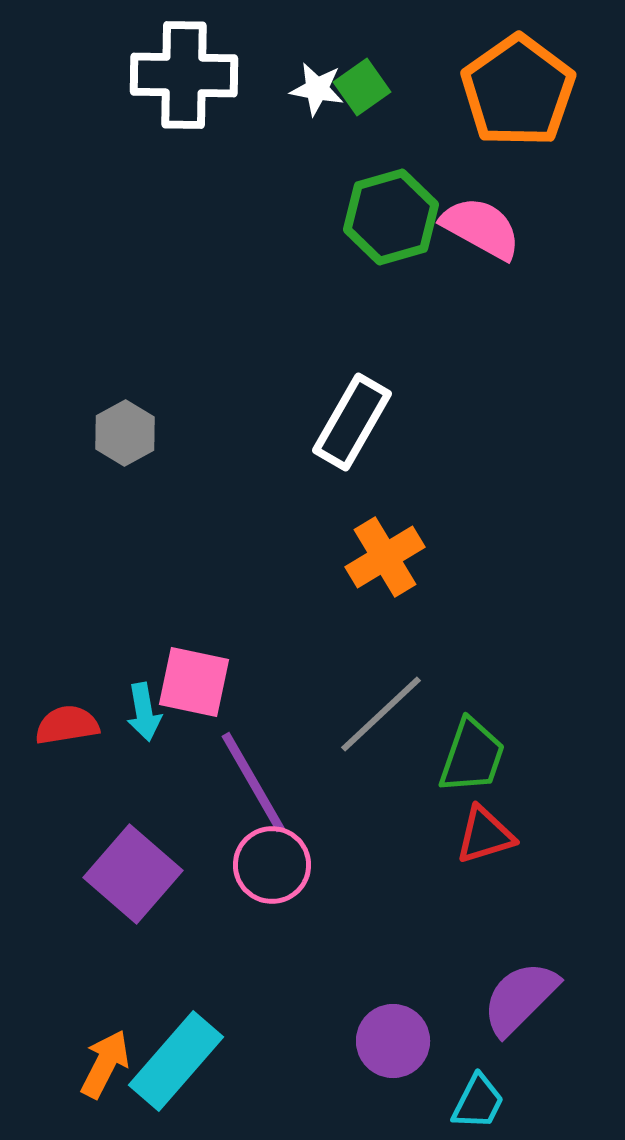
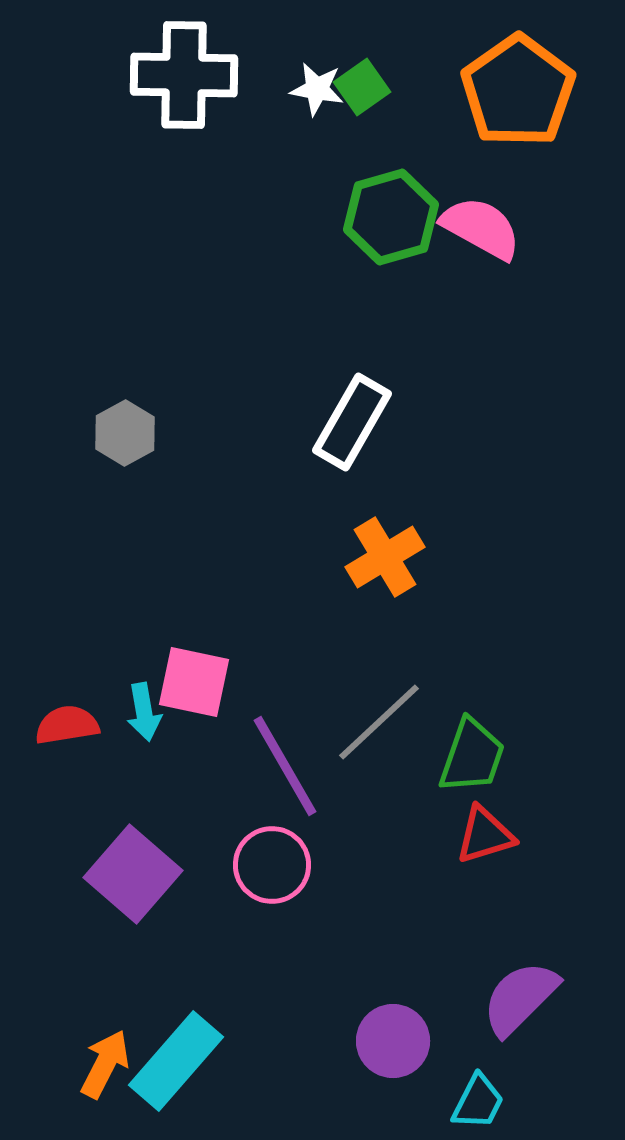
gray line: moved 2 px left, 8 px down
purple line: moved 32 px right, 16 px up
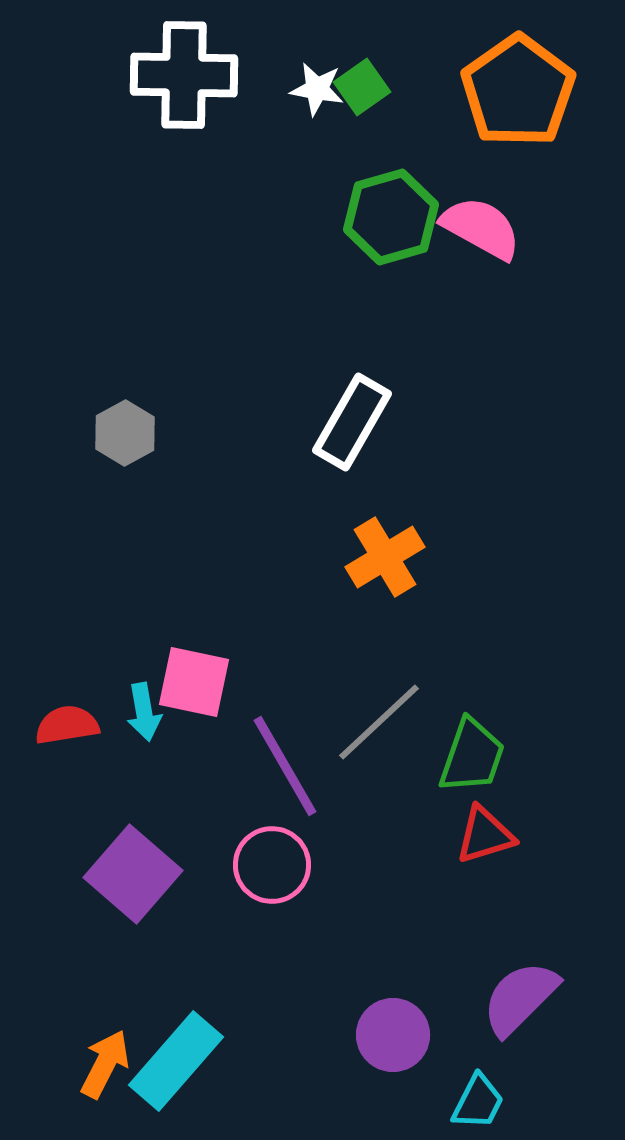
purple circle: moved 6 px up
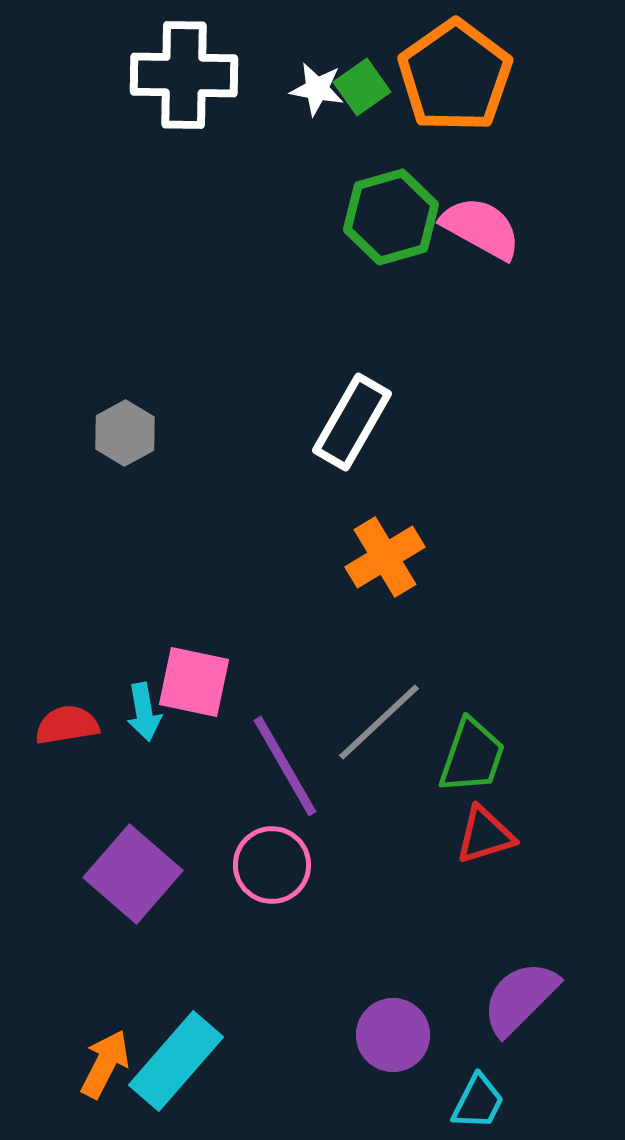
orange pentagon: moved 63 px left, 15 px up
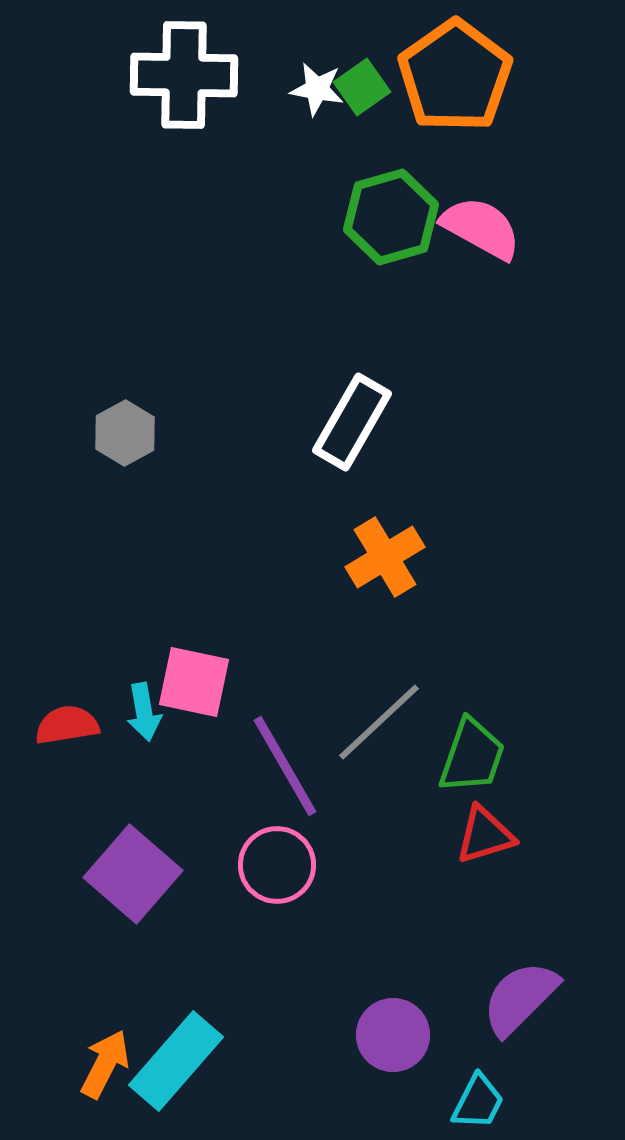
pink circle: moved 5 px right
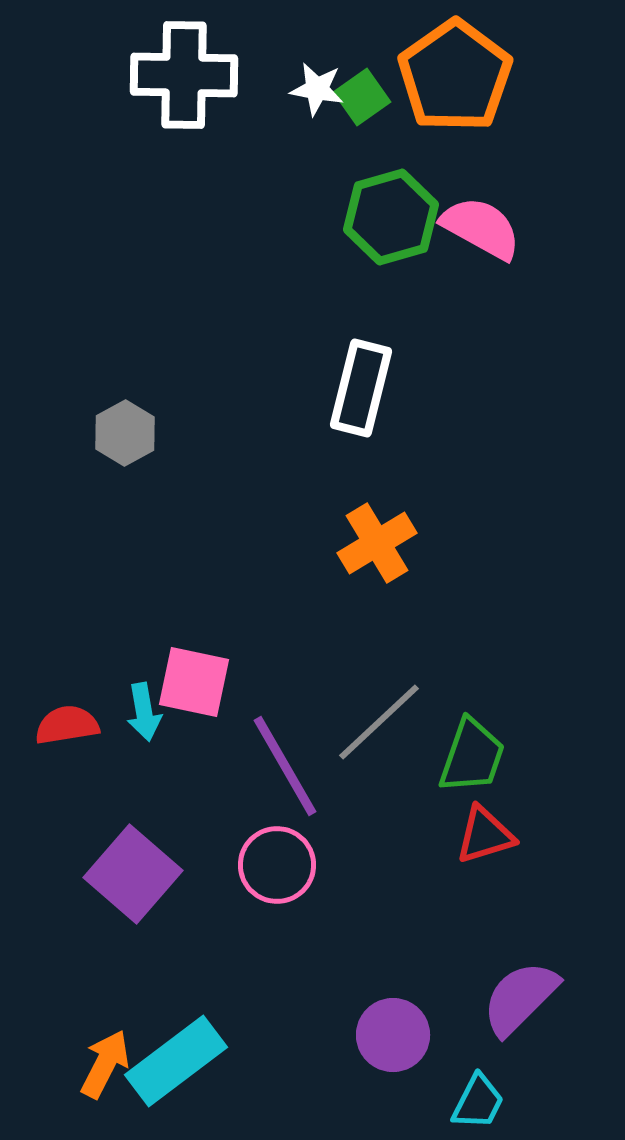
green square: moved 10 px down
white rectangle: moved 9 px right, 34 px up; rotated 16 degrees counterclockwise
orange cross: moved 8 px left, 14 px up
cyan rectangle: rotated 12 degrees clockwise
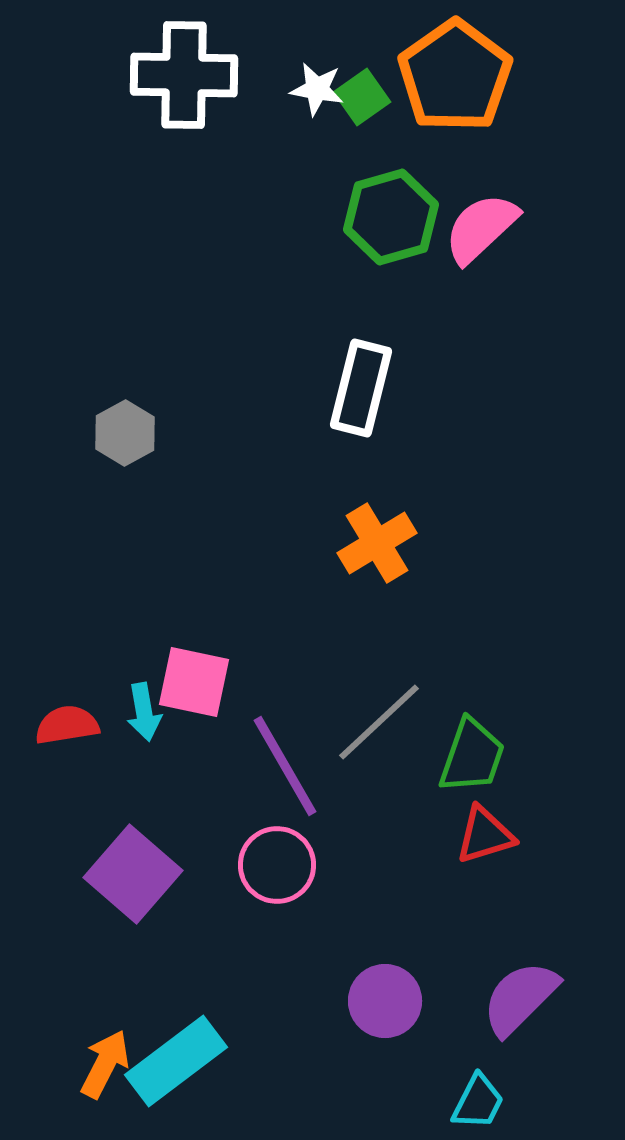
pink semicircle: rotated 72 degrees counterclockwise
purple circle: moved 8 px left, 34 px up
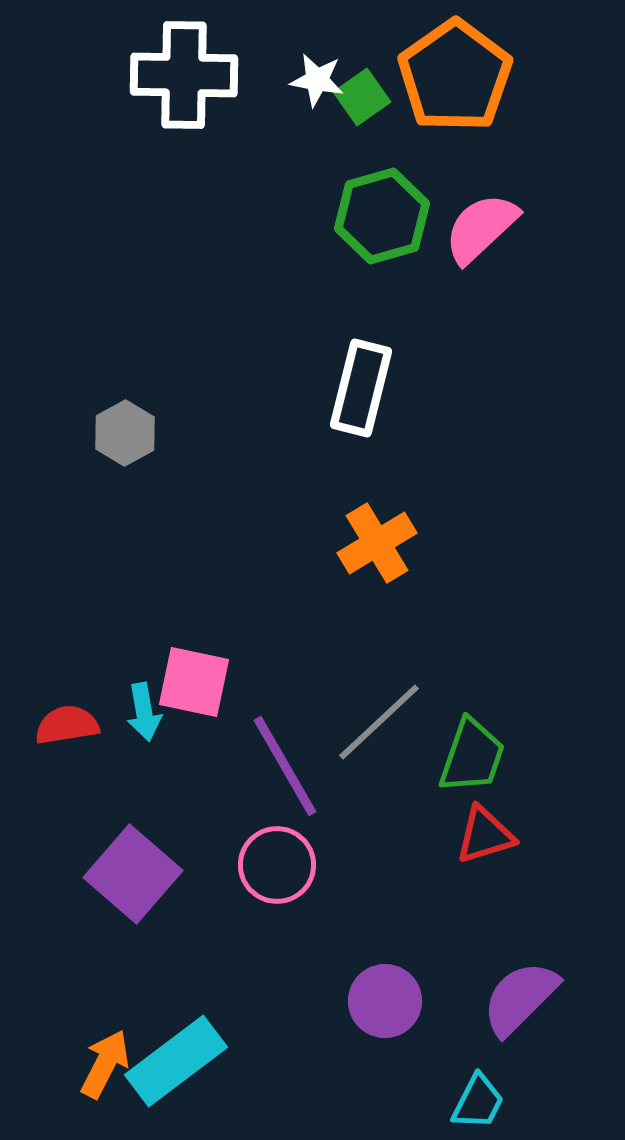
white star: moved 9 px up
green hexagon: moved 9 px left, 1 px up
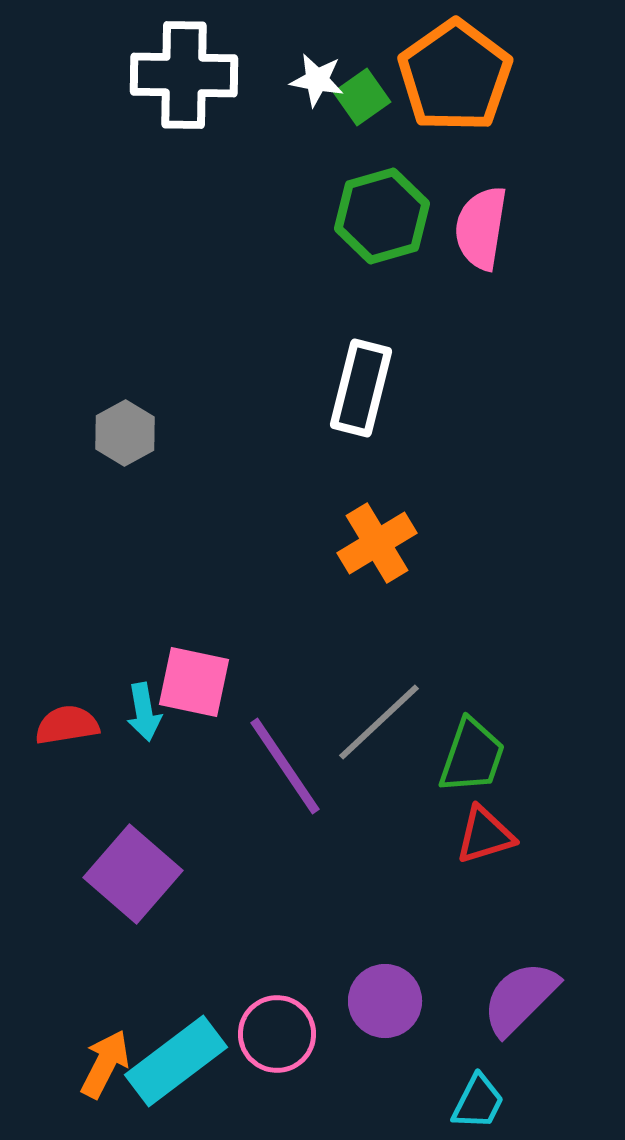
pink semicircle: rotated 38 degrees counterclockwise
purple line: rotated 4 degrees counterclockwise
pink circle: moved 169 px down
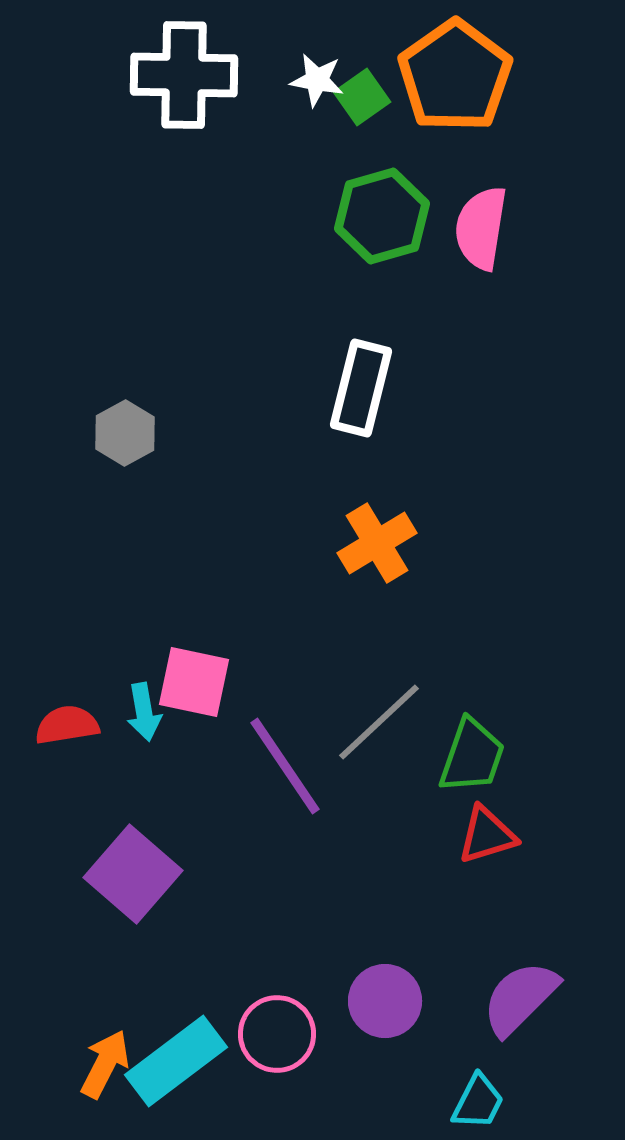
red triangle: moved 2 px right
